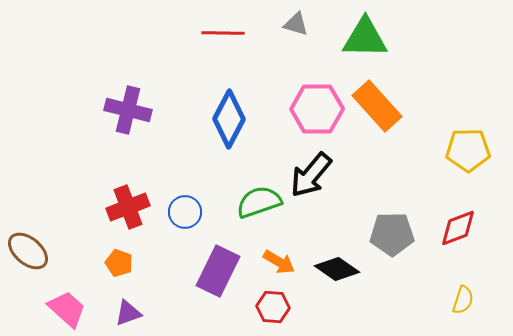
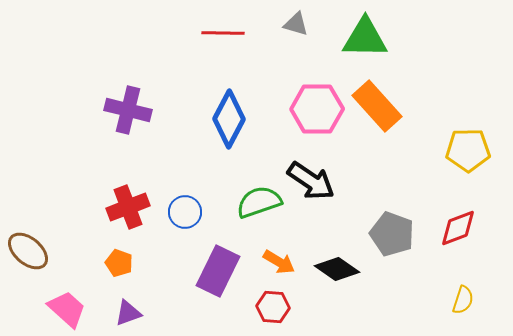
black arrow: moved 6 px down; rotated 96 degrees counterclockwise
gray pentagon: rotated 21 degrees clockwise
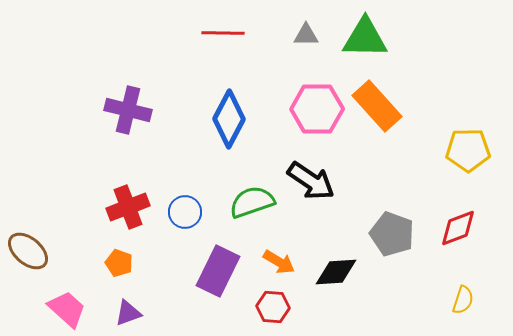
gray triangle: moved 10 px right, 11 px down; rotated 16 degrees counterclockwise
green semicircle: moved 7 px left
black diamond: moved 1 px left, 3 px down; rotated 39 degrees counterclockwise
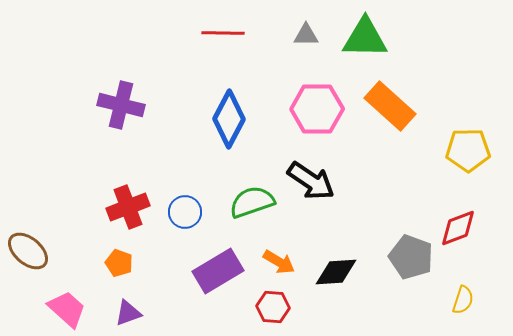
orange rectangle: moved 13 px right; rotated 6 degrees counterclockwise
purple cross: moved 7 px left, 5 px up
gray pentagon: moved 19 px right, 23 px down
purple rectangle: rotated 33 degrees clockwise
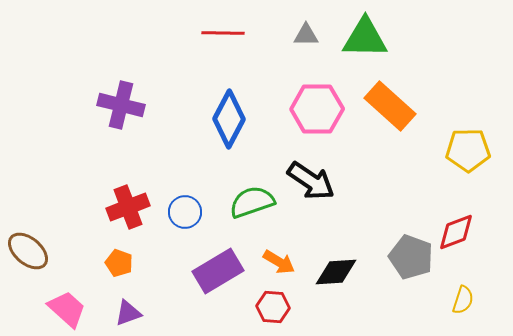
red diamond: moved 2 px left, 4 px down
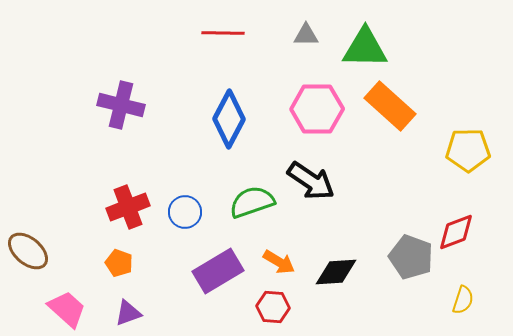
green triangle: moved 10 px down
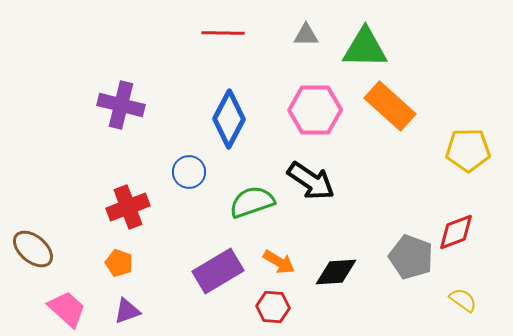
pink hexagon: moved 2 px left, 1 px down
blue circle: moved 4 px right, 40 px up
brown ellipse: moved 5 px right, 2 px up
yellow semicircle: rotated 72 degrees counterclockwise
purple triangle: moved 1 px left, 2 px up
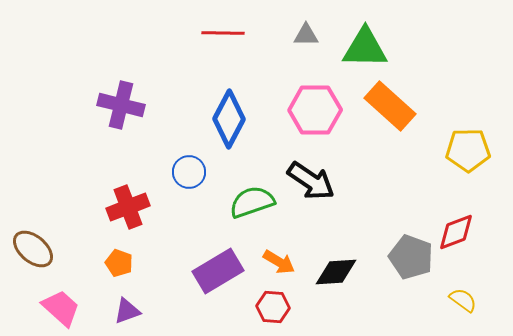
pink trapezoid: moved 6 px left, 1 px up
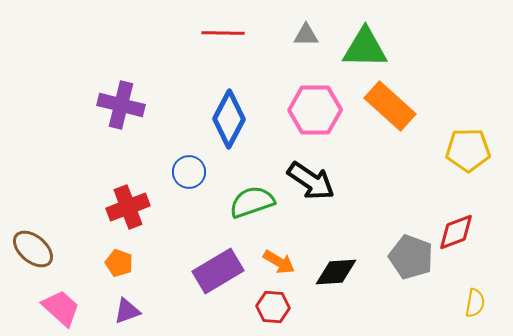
yellow semicircle: moved 12 px right, 3 px down; rotated 64 degrees clockwise
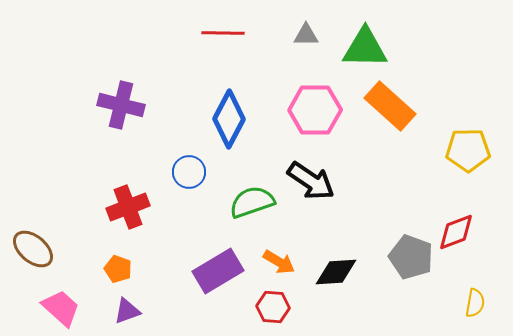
orange pentagon: moved 1 px left, 6 px down
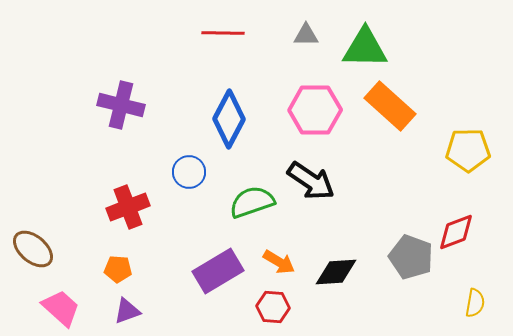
orange pentagon: rotated 16 degrees counterclockwise
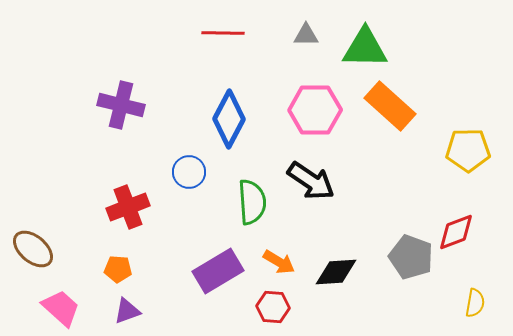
green semicircle: rotated 105 degrees clockwise
